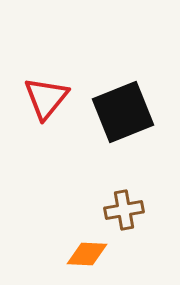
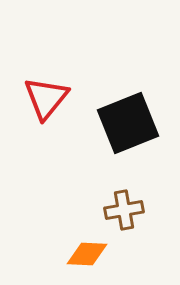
black square: moved 5 px right, 11 px down
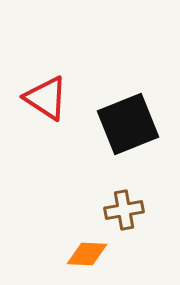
red triangle: rotated 36 degrees counterclockwise
black square: moved 1 px down
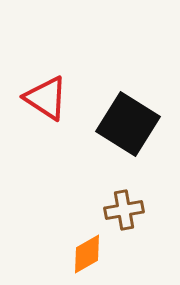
black square: rotated 36 degrees counterclockwise
orange diamond: rotated 33 degrees counterclockwise
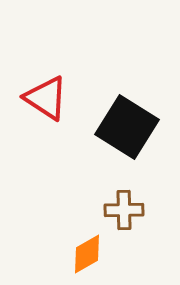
black square: moved 1 px left, 3 px down
brown cross: rotated 9 degrees clockwise
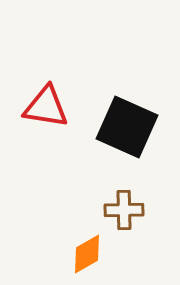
red triangle: moved 9 px down; rotated 24 degrees counterclockwise
black square: rotated 8 degrees counterclockwise
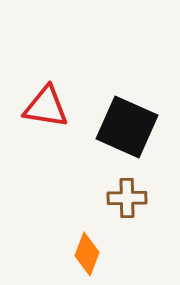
brown cross: moved 3 px right, 12 px up
orange diamond: rotated 39 degrees counterclockwise
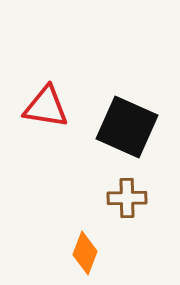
orange diamond: moved 2 px left, 1 px up
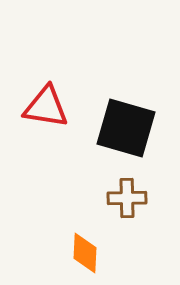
black square: moved 1 px left, 1 px down; rotated 8 degrees counterclockwise
orange diamond: rotated 18 degrees counterclockwise
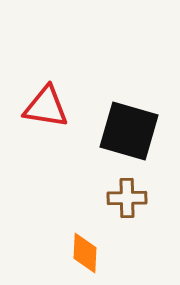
black square: moved 3 px right, 3 px down
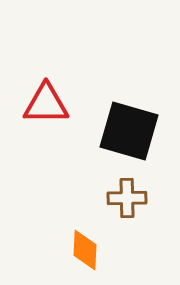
red triangle: moved 3 px up; rotated 9 degrees counterclockwise
orange diamond: moved 3 px up
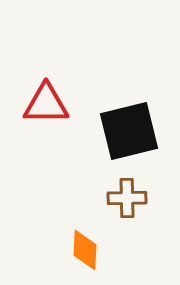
black square: rotated 30 degrees counterclockwise
